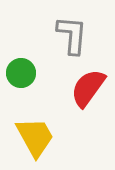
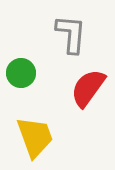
gray L-shape: moved 1 px left, 1 px up
yellow trapezoid: rotated 9 degrees clockwise
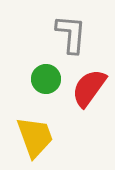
green circle: moved 25 px right, 6 px down
red semicircle: moved 1 px right
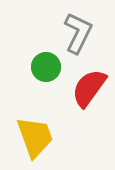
gray L-shape: moved 7 px right, 1 px up; rotated 21 degrees clockwise
green circle: moved 12 px up
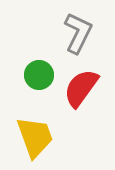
green circle: moved 7 px left, 8 px down
red semicircle: moved 8 px left
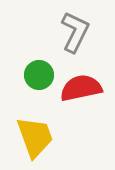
gray L-shape: moved 3 px left, 1 px up
red semicircle: rotated 42 degrees clockwise
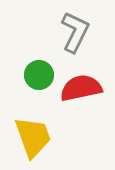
yellow trapezoid: moved 2 px left
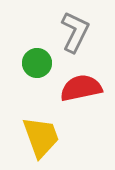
green circle: moved 2 px left, 12 px up
yellow trapezoid: moved 8 px right
